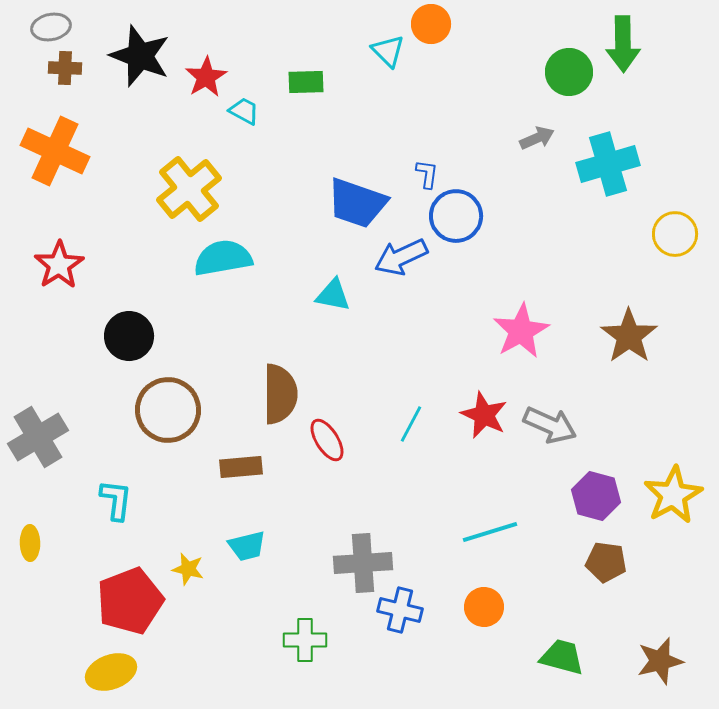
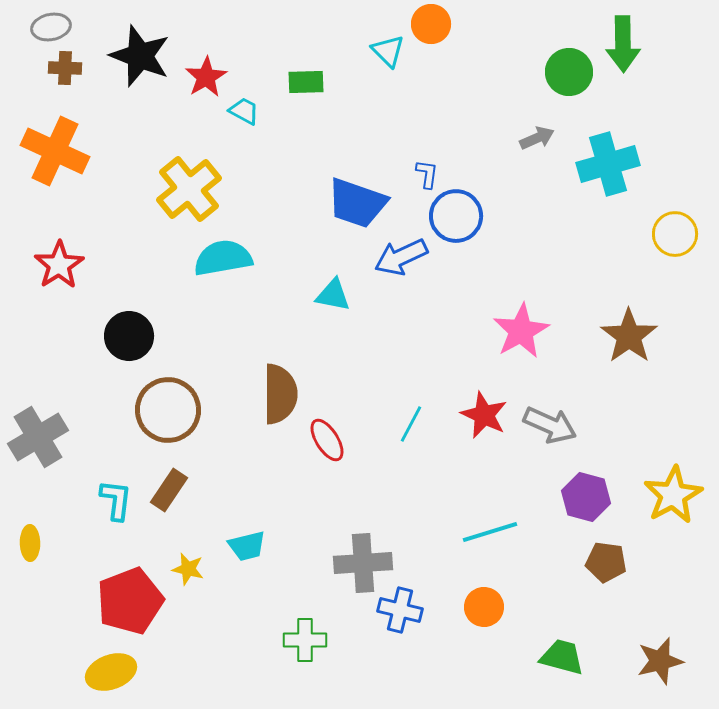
brown rectangle at (241, 467): moved 72 px left, 23 px down; rotated 51 degrees counterclockwise
purple hexagon at (596, 496): moved 10 px left, 1 px down
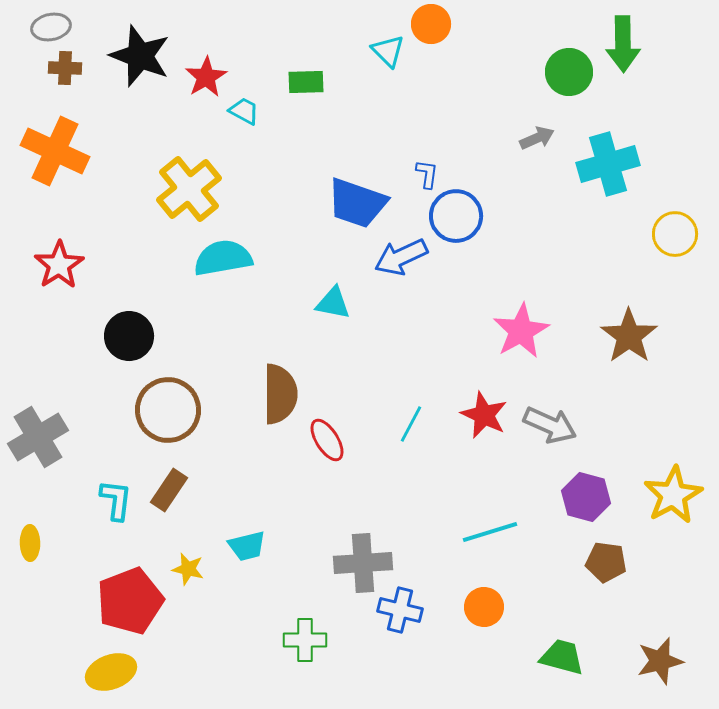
cyan triangle at (333, 295): moved 8 px down
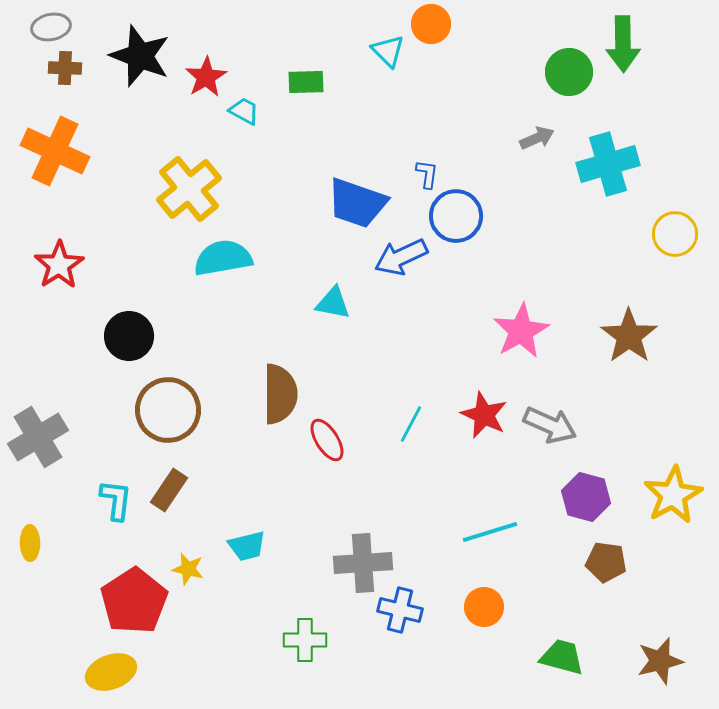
red pentagon at (130, 601): moved 4 px right; rotated 12 degrees counterclockwise
